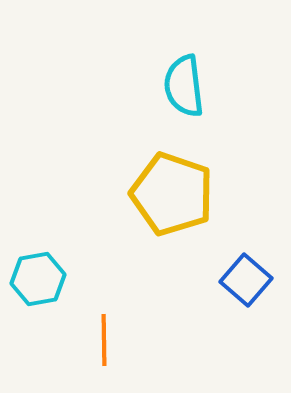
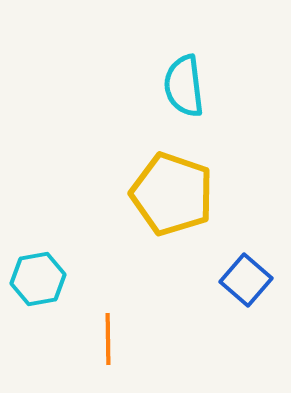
orange line: moved 4 px right, 1 px up
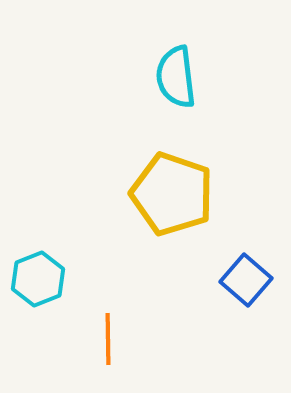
cyan semicircle: moved 8 px left, 9 px up
cyan hexagon: rotated 12 degrees counterclockwise
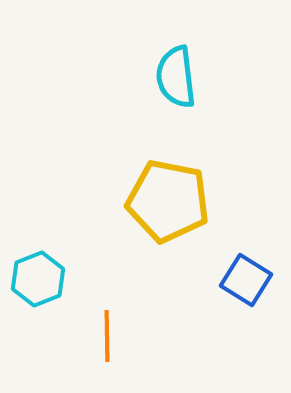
yellow pentagon: moved 4 px left, 7 px down; rotated 8 degrees counterclockwise
blue square: rotated 9 degrees counterclockwise
orange line: moved 1 px left, 3 px up
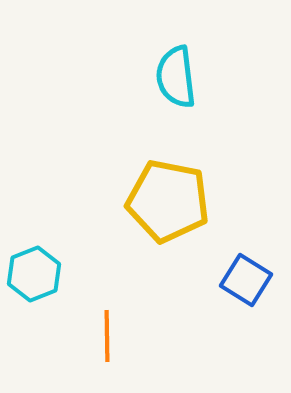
cyan hexagon: moved 4 px left, 5 px up
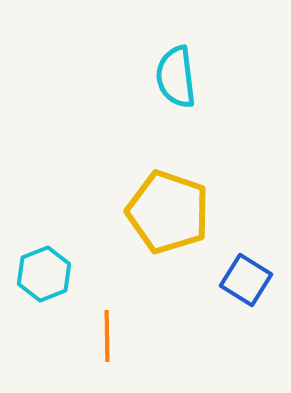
yellow pentagon: moved 11 px down; rotated 8 degrees clockwise
cyan hexagon: moved 10 px right
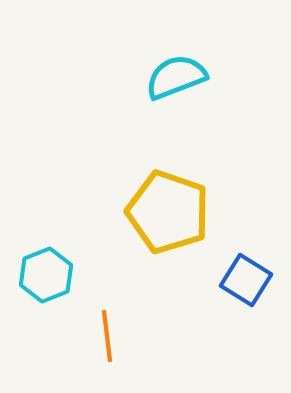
cyan semicircle: rotated 76 degrees clockwise
cyan hexagon: moved 2 px right, 1 px down
orange line: rotated 6 degrees counterclockwise
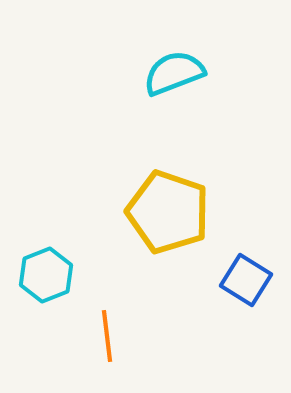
cyan semicircle: moved 2 px left, 4 px up
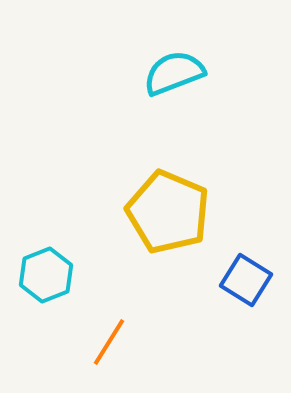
yellow pentagon: rotated 4 degrees clockwise
orange line: moved 2 px right, 6 px down; rotated 39 degrees clockwise
